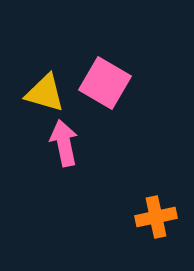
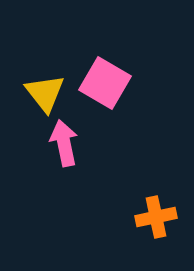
yellow triangle: rotated 36 degrees clockwise
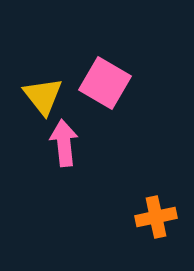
yellow triangle: moved 2 px left, 3 px down
pink arrow: rotated 6 degrees clockwise
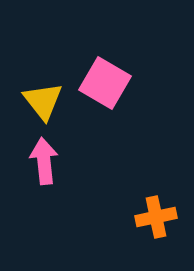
yellow triangle: moved 5 px down
pink arrow: moved 20 px left, 18 px down
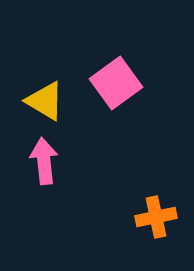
pink square: moved 11 px right; rotated 24 degrees clockwise
yellow triangle: moved 2 px right; rotated 21 degrees counterclockwise
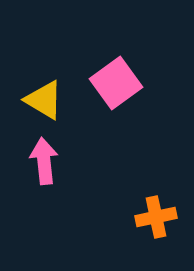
yellow triangle: moved 1 px left, 1 px up
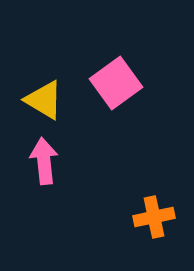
orange cross: moved 2 px left
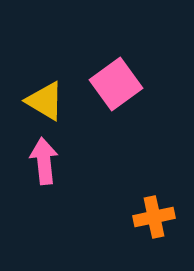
pink square: moved 1 px down
yellow triangle: moved 1 px right, 1 px down
